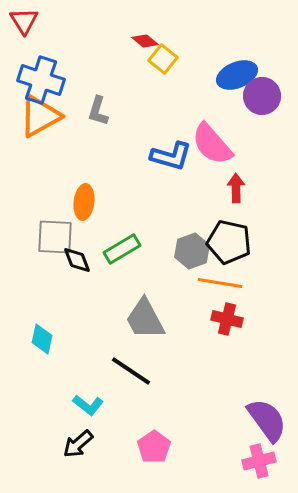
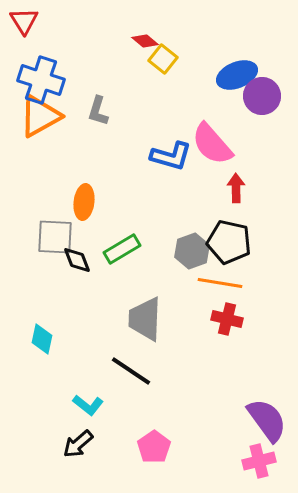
gray trapezoid: rotated 30 degrees clockwise
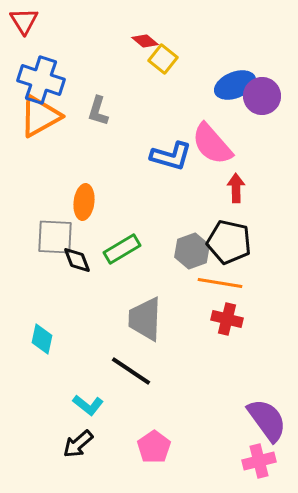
blue ellipse: moved 2 px left, 10 px down
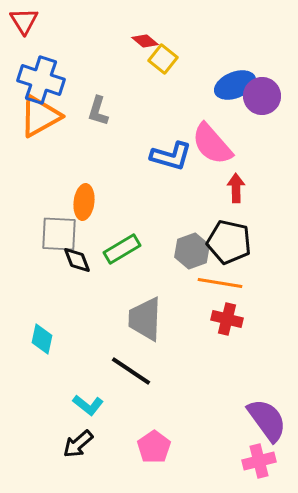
gray square: moved 4 px right, 3 px up
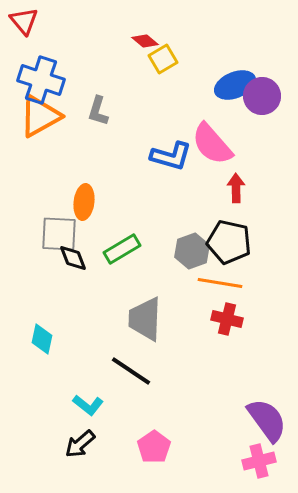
red triangle: rotated 8 degrees counterclockwise
yellow square: rotated 20 degrees clockwise
black diamond: moved 4 px left, 2 px up
black arrow: moved 2 px right
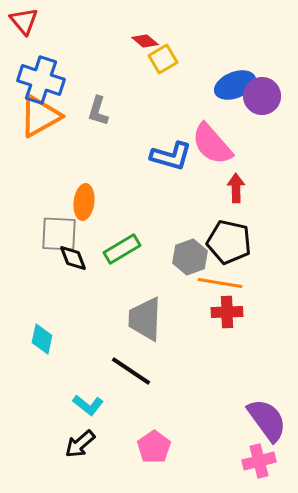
gray hexagon: moved 2 px left, 6 px down
red cross: moved 7 px up; rotated 16 degrees counterclockwise
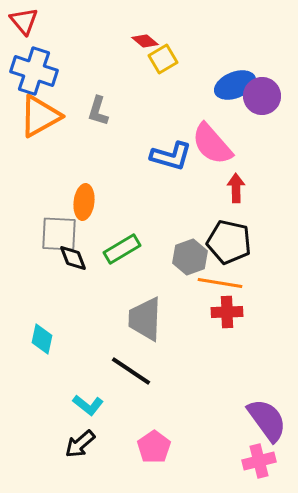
blue cross: moved 7 px left, 9 px up
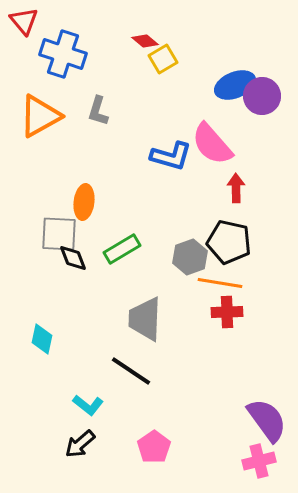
blue cross: moved 29 px right, 17 px up
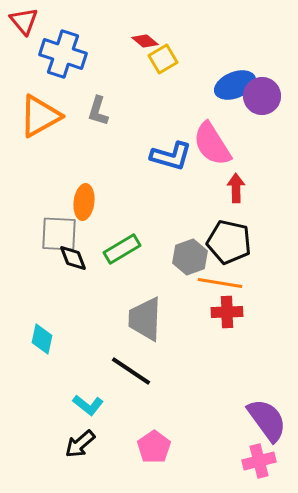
pink semicircle: rotated 9 degrees clockwise
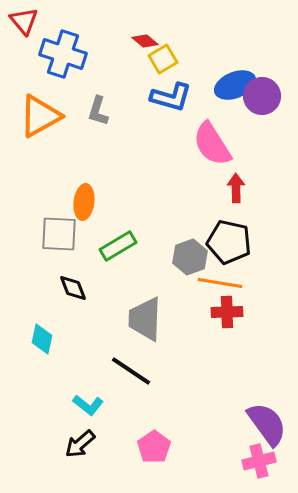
blue L-shape: moved 59 px up
green rectangle: moved 4 px left, 3 px up
black diamond: moved 30 px down
purple semicircle: moved 4 px down
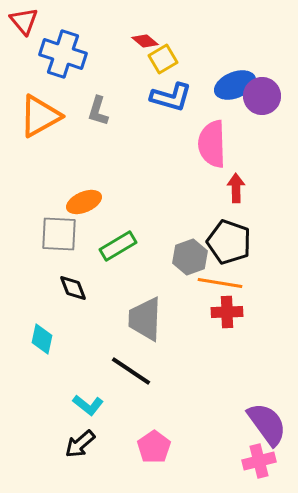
pink semicircle: rotated 30 degrees clockwise
orange ellipse: rotated 60 degrees clockwise
black pentagon: rotated 6 degrees clockwise
